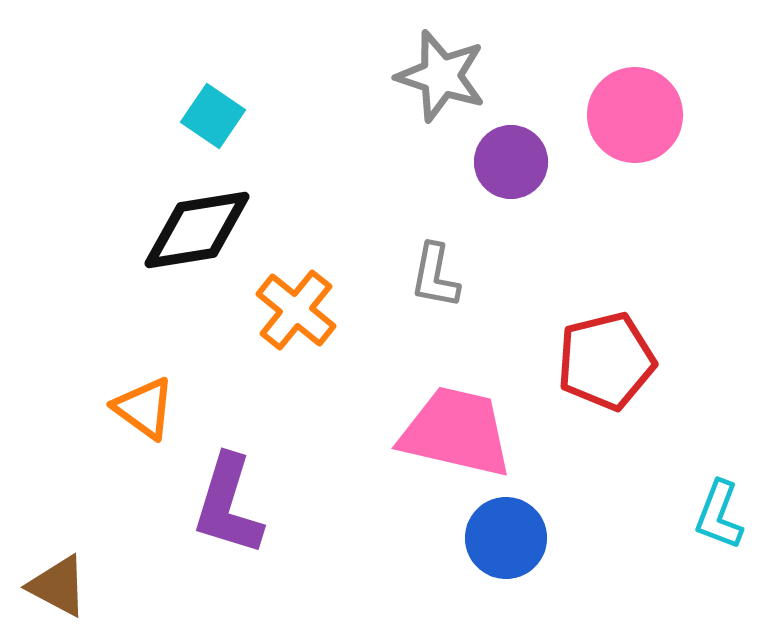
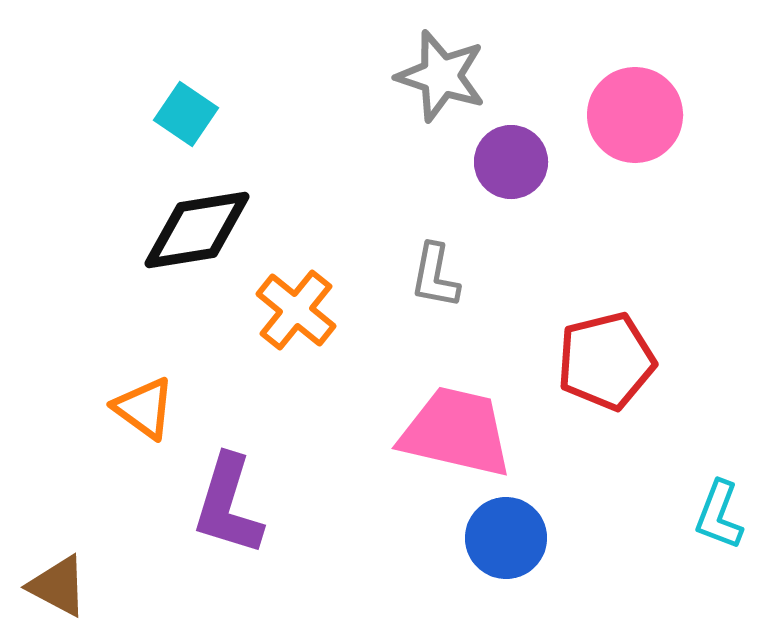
cyan square: moved 27 px left, 2 px up
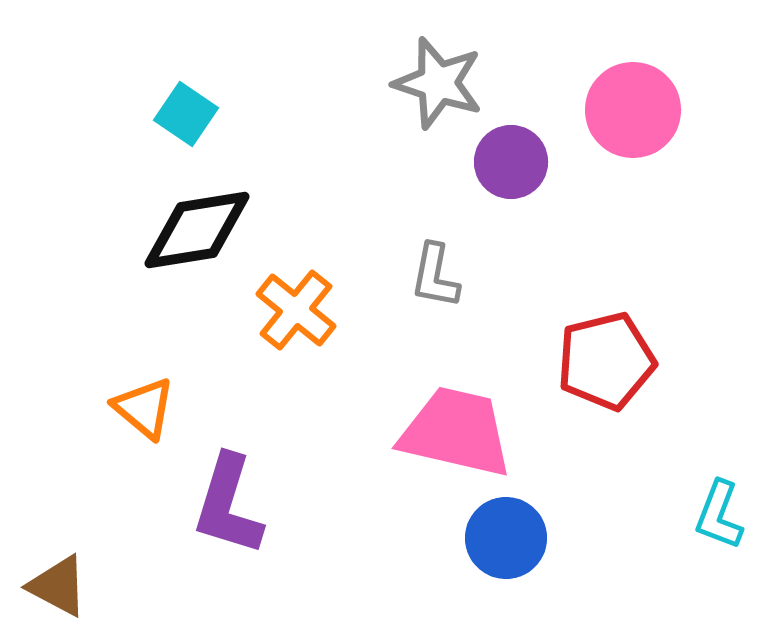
gray star: moved 3 px left, 7 px down
pink circle: moved 2 px left, 5 px up
orange triangle: rotated 4 degrees clockwise
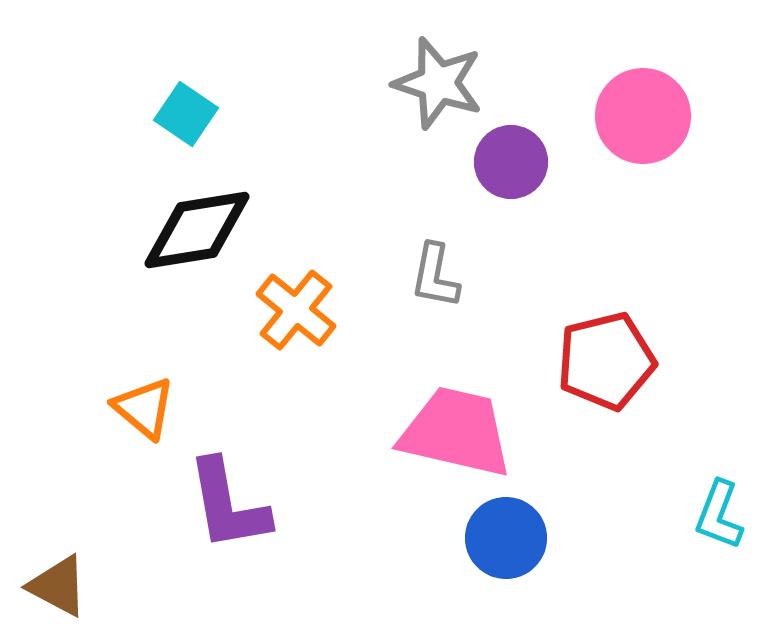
pink circle: moved 10 px right, 6 px down
purple L-shape: rotated 27 degrees counterclockwise
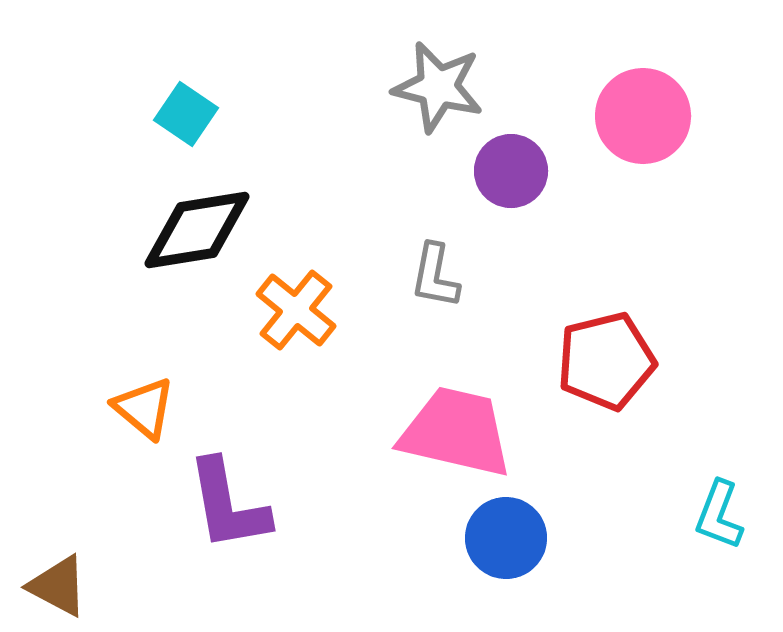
gray star: moved 4 px down; rotated 4 degrees counterclockwise
purple circle: moved 9 px down
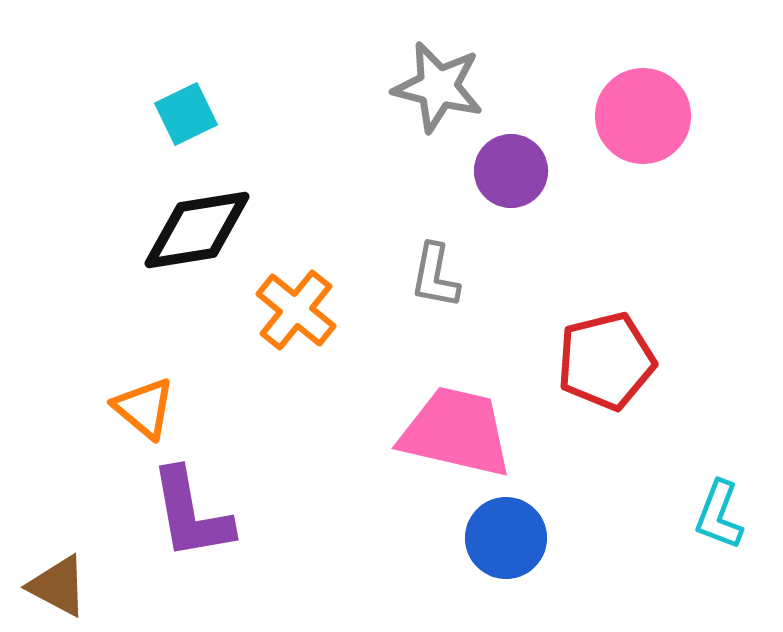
cyan square: rotated 30 degrees clockwise
purple L-shape: moved 37 px left, 9 px down
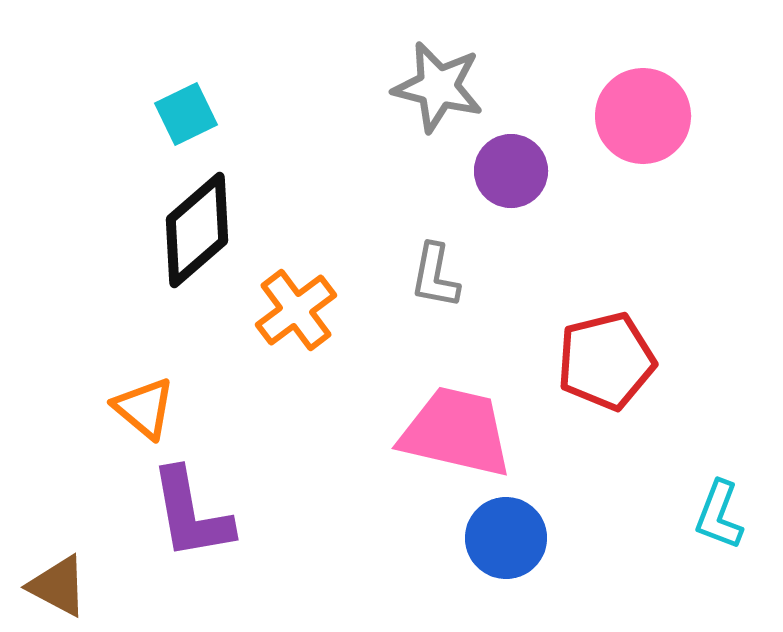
black diamond: rotated 32 degrees counterclockwise
orange cross: rotated 14 degrees clockwise
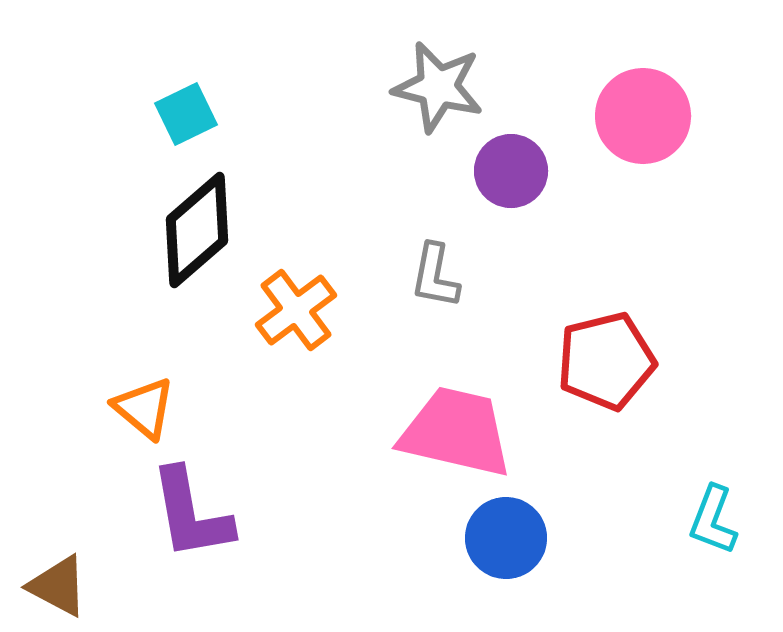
cyan L-shape: moved 6 px left, 5 px down
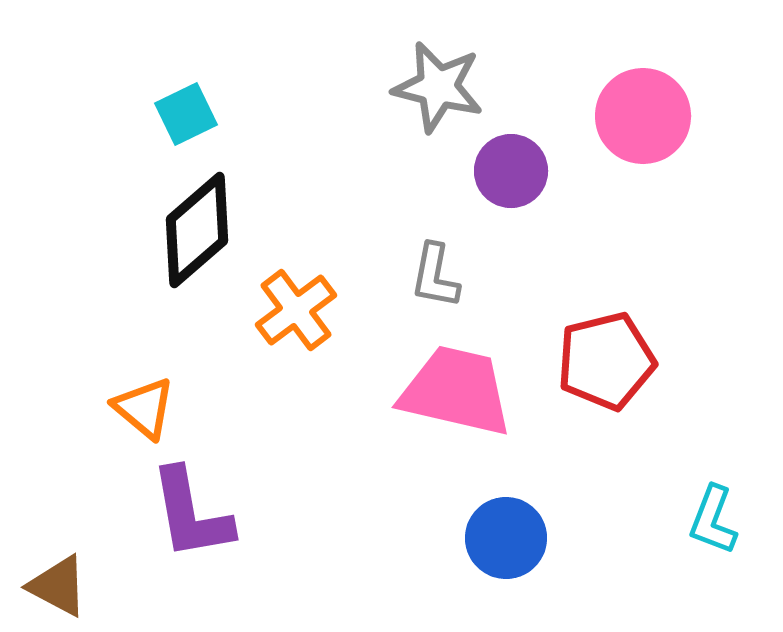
pink trapezoid: moved 41 px up
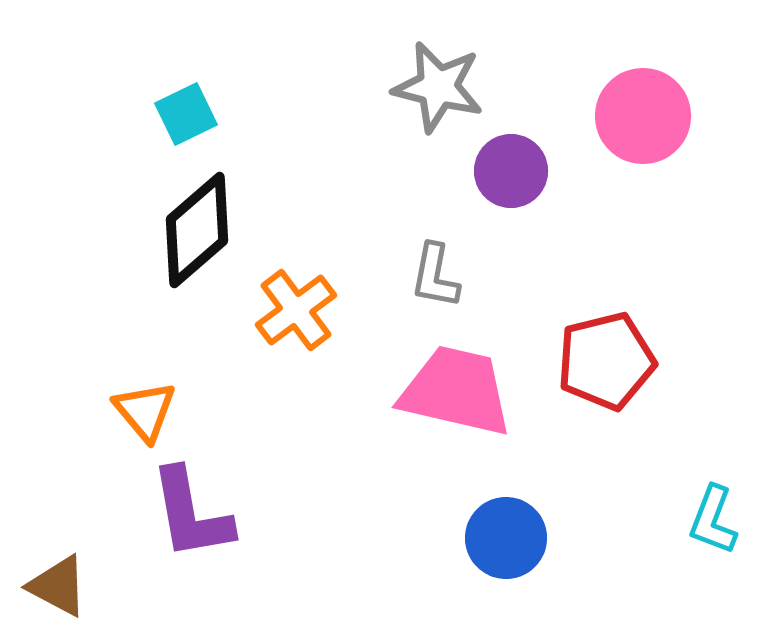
orange triangle: moved 1 px right, 3 px down; rotated 10 degrees clockwise
